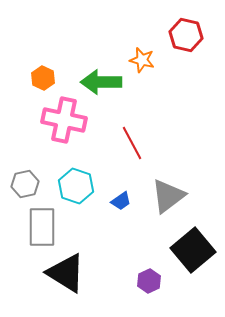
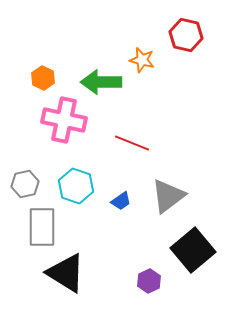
red line: rotated 40 degrees counterclockwise
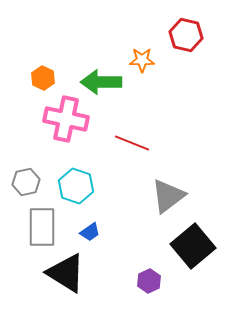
orange star: rotated 15 degrees counterclockwise
pink cross: moved 2 px right, 1 px up
gray hexagon: moved 1 px right, 2 px up
blue trapezoid: moved 31 px left, 31 px down
black square: moved 4 px up
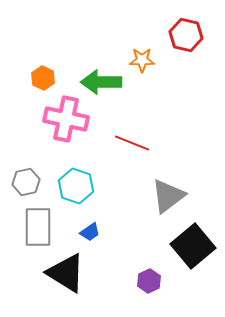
gray rectangle: moved 4 px left
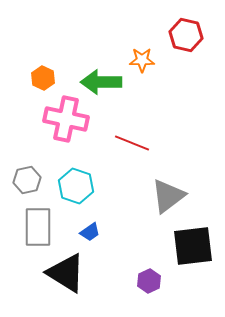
gray hexagon: moved 1 px right, 2 px up
black square: rotated 33 degrees clockwise
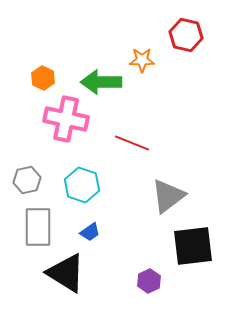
cyan hexagon: moved 6 px right, 1 px up
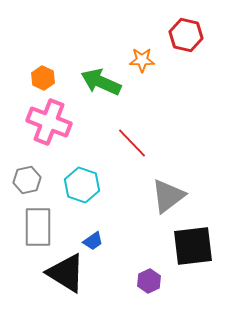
green arrow: rotated 24 degrees clockwise
pink cross: moved 17 px left, 3 px down; rotated 9 degrees clockwise
red line: rotated 24 degrees clockwise
blue trapezoid: moved 3 px right, 9 px down
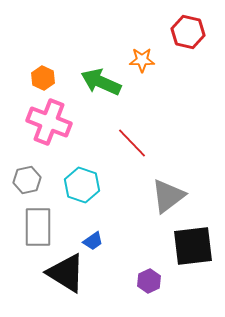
red hexagon: moved 2 px right, 3 px up
